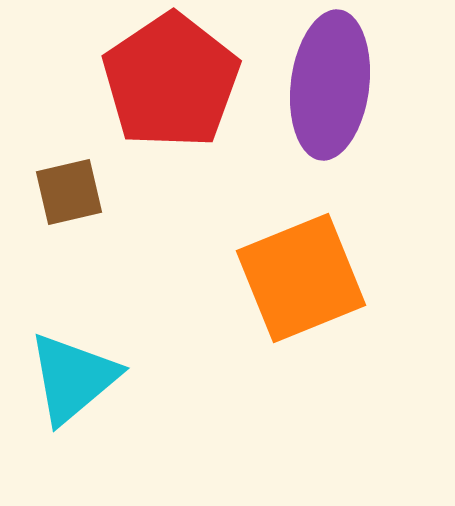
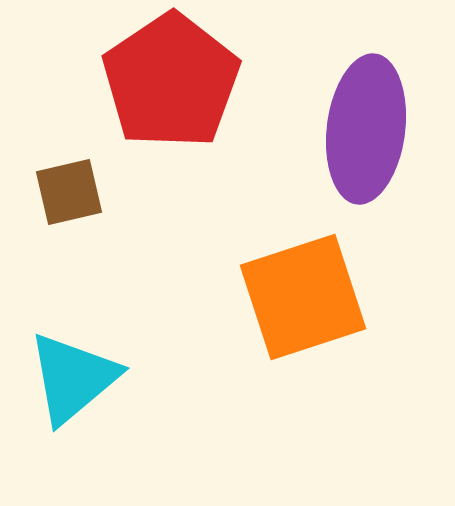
purple ellipse: moved 36 px right, 44 px down
orange square: moved 2 px right, 19 px down; rotated 4 degrees clockwise
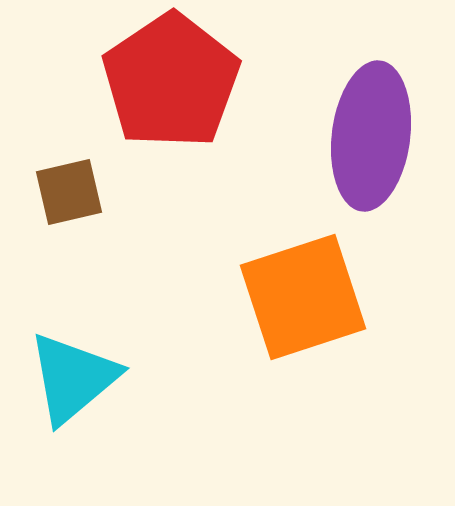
purple ellipse: moved 5 px right, 7 px down
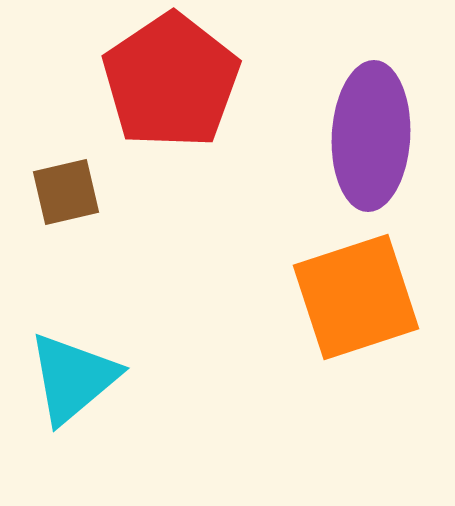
purple ellipse: rotated 4 degrees counterclockwise
brown square: moved 3 px left
orange square: moved 53 px right
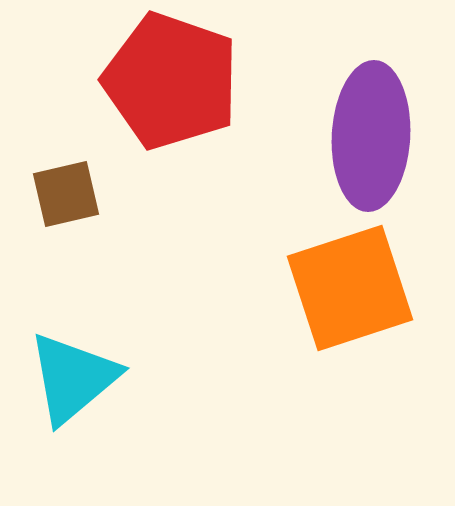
red pentagon: rotated 19 degrees counterclockwise
brown square: moved 2 px down
orange square: moved 6 px left, 9 px up
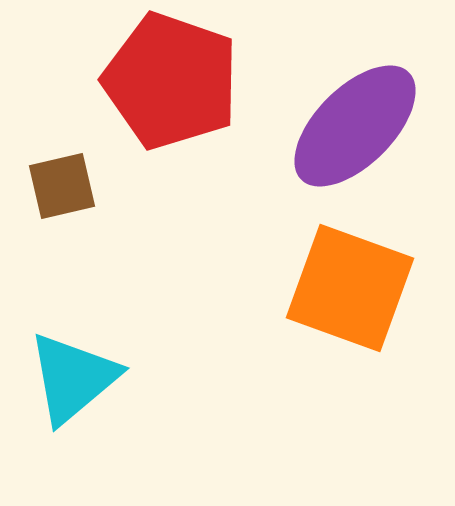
purple ellipse: moved 16 px left, 10 px up; rotated 42 degrees clockwise
brown square: moved 4 px left, 8 px up
orange square: rotated 38 degrees clockwise
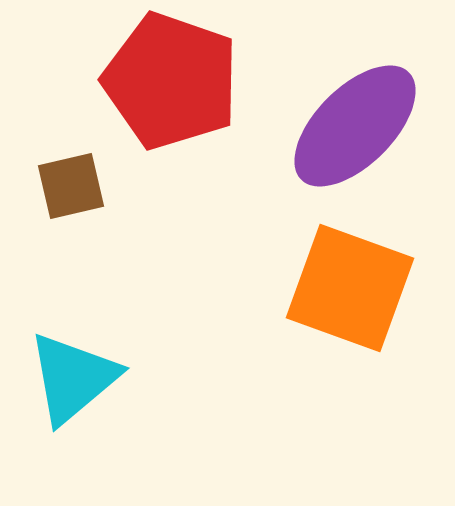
brown square: moved 9 px right
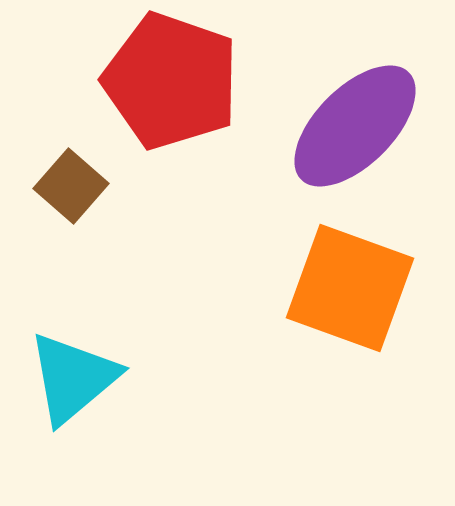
brown square: rotated 36 degrees counterclockwise
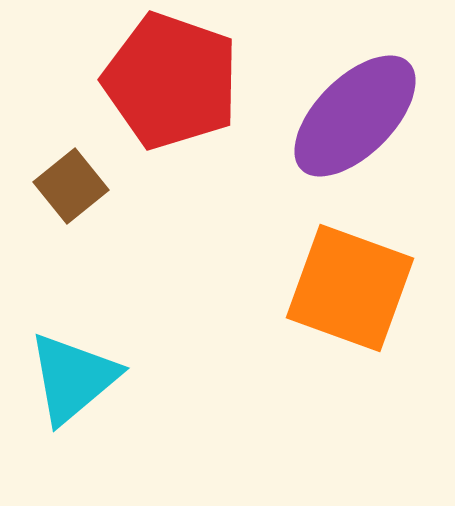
purple ellipse: moved 10 px up
brown square: rotated 10 degrees clockwise
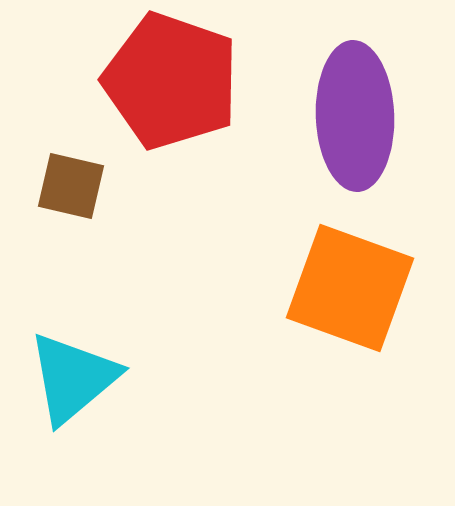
purple ellipse: rotated 47 degrees counterclockwise
brown square: rotated 38 degrees counterclockwise
